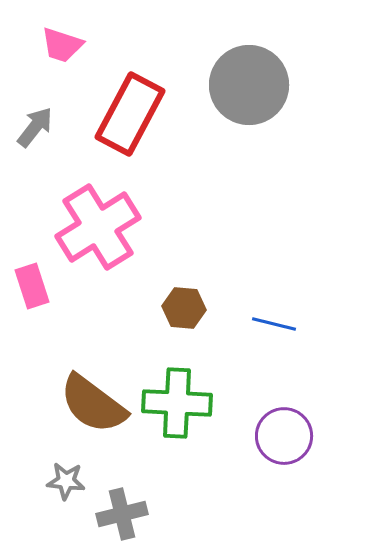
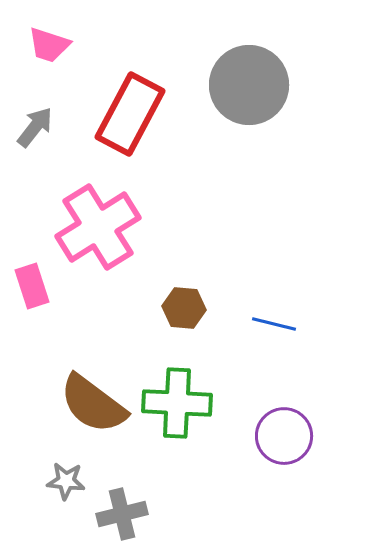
pink trapezoid: moved 13 px left
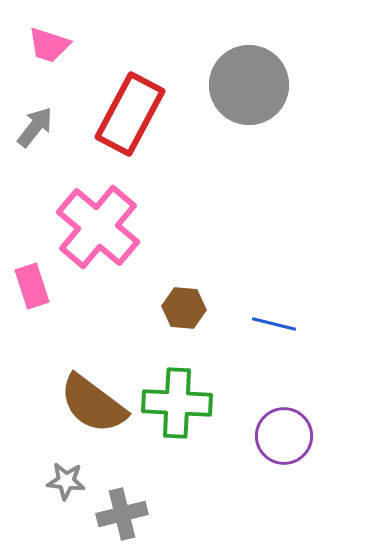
pink cross: rotated 18 degrees counterclockwise
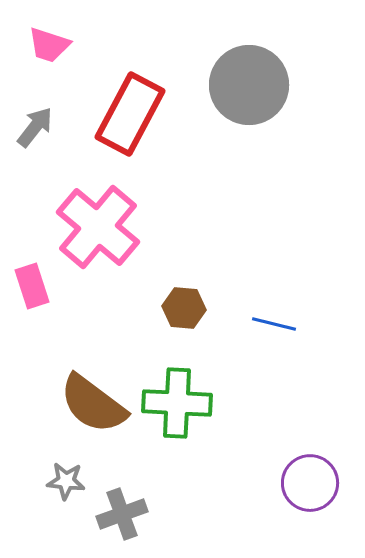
purple circle: moved 26 px right, 47 px down
gray cross: rotated 6 degrees counterclockwise
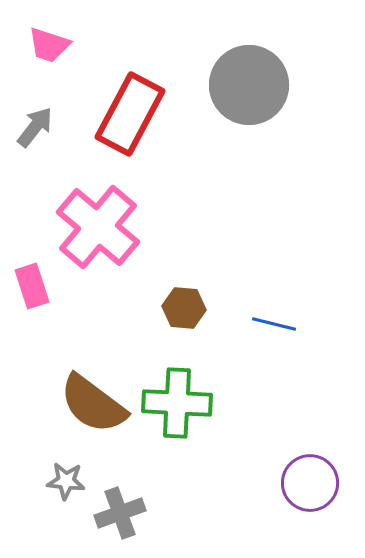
gray cross: moved 2 px left, 1 px up
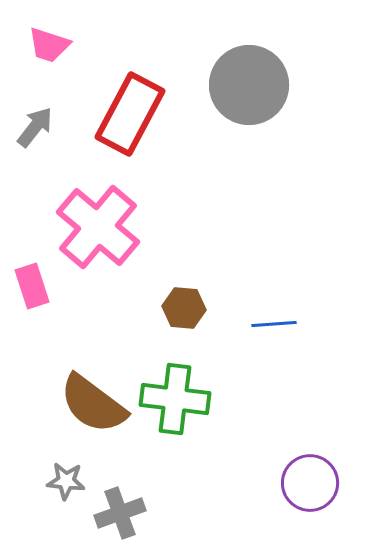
blue line: rotated 18 degrees counterclockwise
green cross: moved 2 px left, 4 px up; rotated 4 degrees clockwise
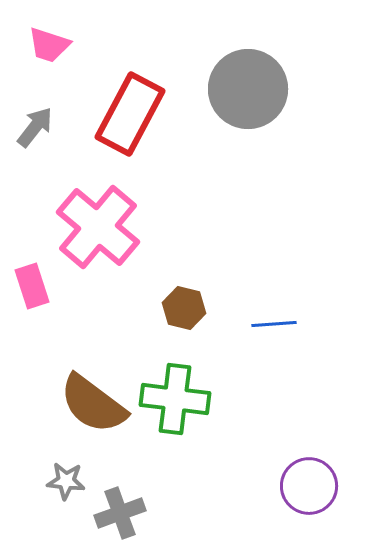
gray circle: moved 1 px left, 4 px down
brown hexagon: rotated 9 degrees clockwise
purple circle: moved 1 px left, 3 px down
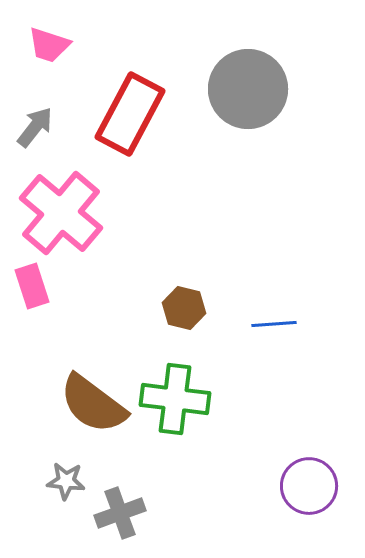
pink cross: moved 37 px left, 14 px up
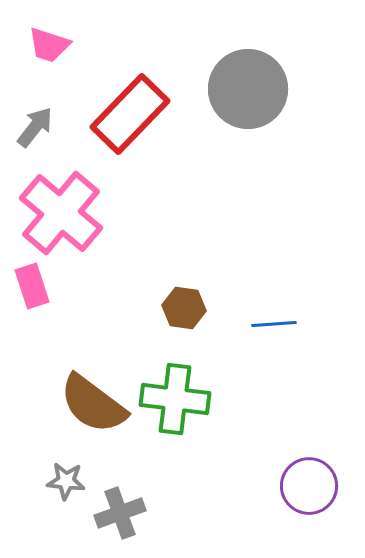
red rectangle: rotated 16 degrees clockwise
brown hexagon: rotated 6 degrees counterclockwise
